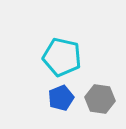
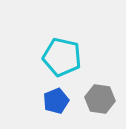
blue pentagon: moved 5 px left, 3 px down
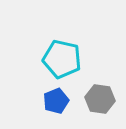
cyan pentagon: moved 2 px down
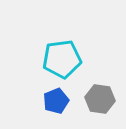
cyan pentagon: rotated 21 degrees counterclockwise
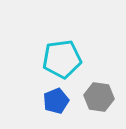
gray hexagon: moved 1 px left, 2 px up
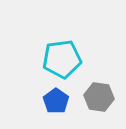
blue pentagon: rotated 15 degrees counterclockwise
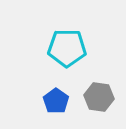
cyan pentagon: moved 5 px right, 11 px up; rotated 9 degrees clockwise
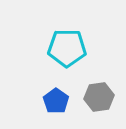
gray hexagon: rotated 16 degrees counterclockwise
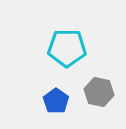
gray hexagon: moved 5 px up; rotated 20 degrees clockwise
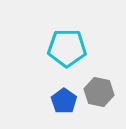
blue pentagon: moved 8 px right
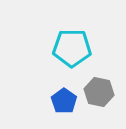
cyan pentagon: moved 5 px right
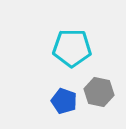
blue pentagon: rotated 15 degrees counterclockwise
